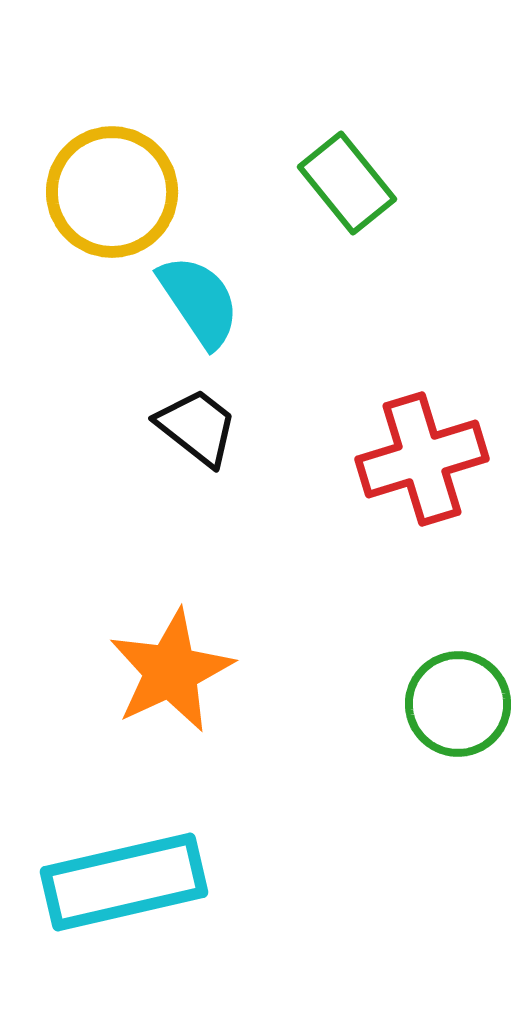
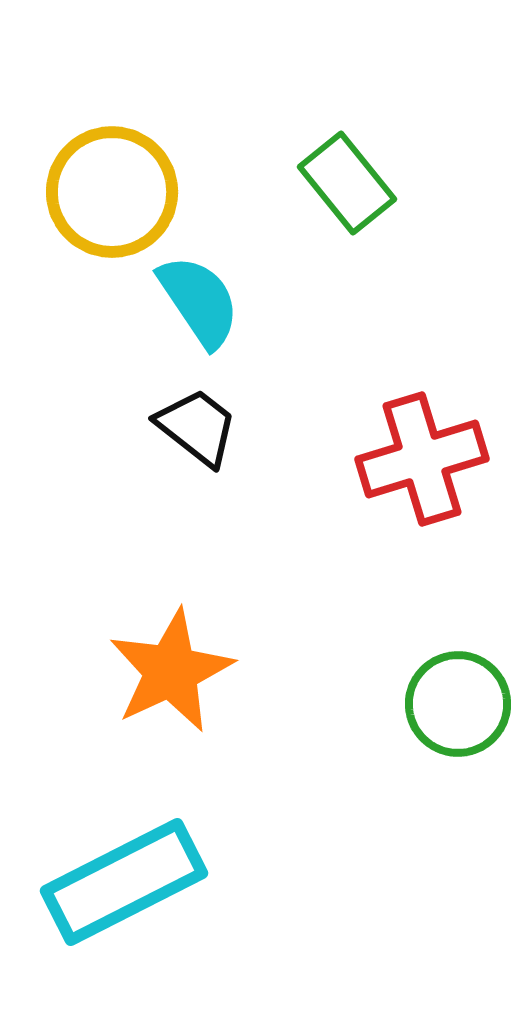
cyan rectangle: rotated 14 degrees counterclockwise
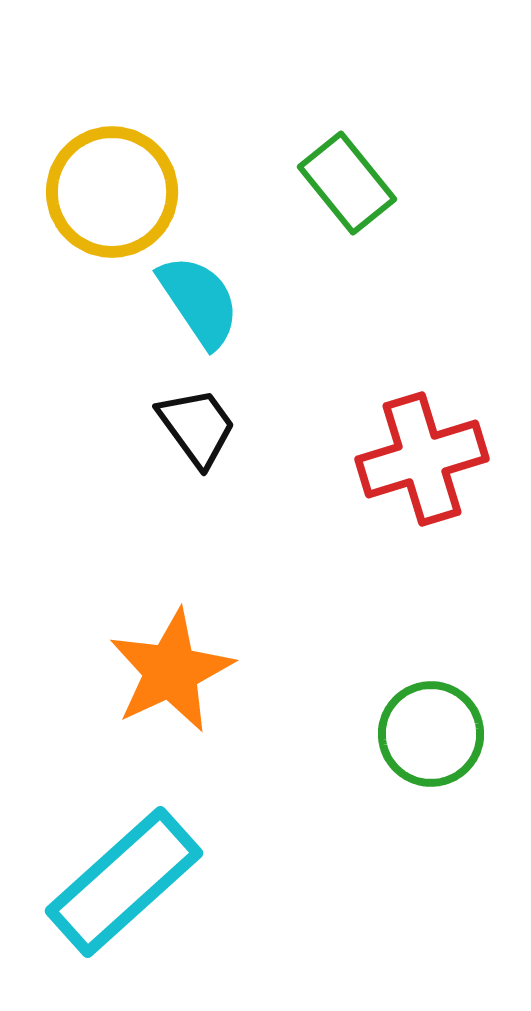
black trapezoid: rotated 16 degrees clockwise
green circle: moved 27 px left, 30 px down
cyan rectangle: rotated 15 degrees counterclockwise
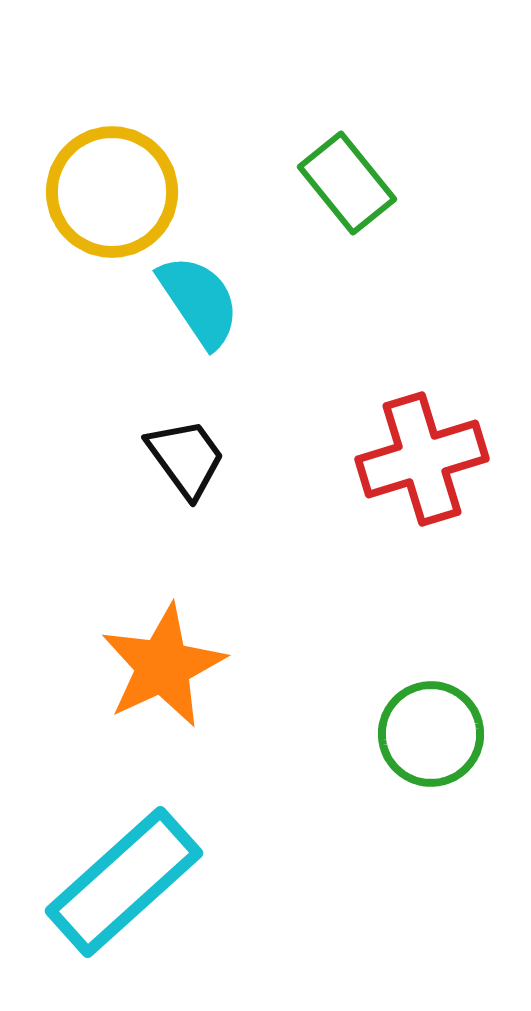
black trapezoid: moved 11 px left, 31 px down
orange star: moved 8 px left, 5 px up
